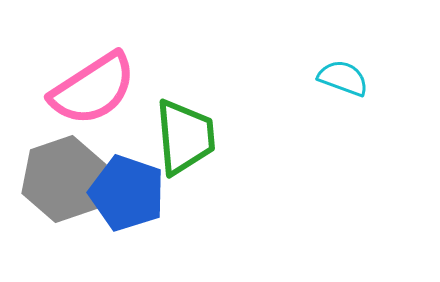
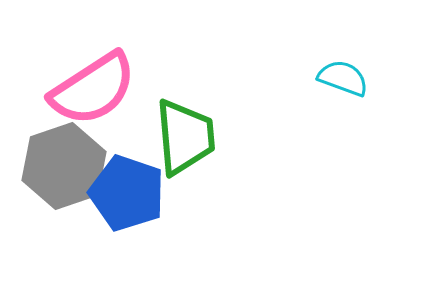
gray hexagon: moved 13 px up
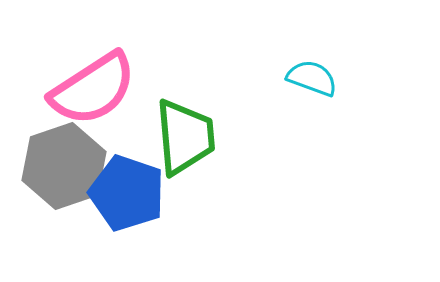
cyan semicircle: moved 31 px left
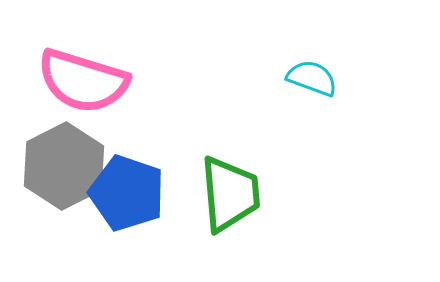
pink semicircle: moved 10 px left, 8 px up; rotated 50 degrees clockwise
green trapezoid: moved 45 px right, 57 px down
gray hexagon: rotated 8 degrees counterclockwise
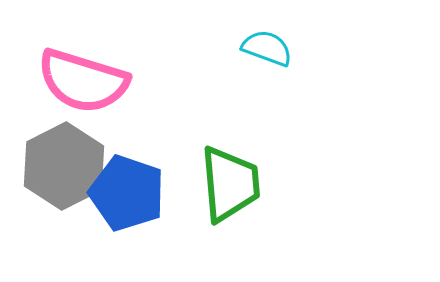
cyan semicircle: moved 45 px left, 30 px up
green trapezoid: moved 10 px up
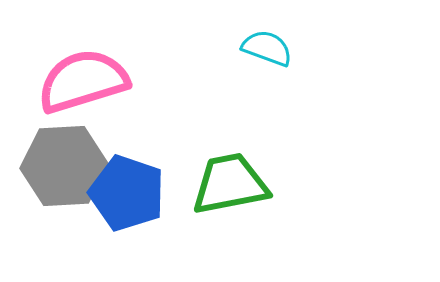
pink semicircle: rotated 146 degrees clockwise
gray hexagon: rotated 24 degrees clockwise
green trapezoid: rotated 96 degrees counterclockwise
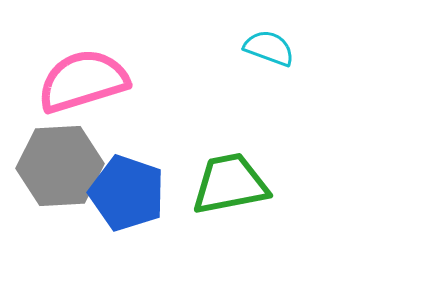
cyan semicircle: moved 2 px right
gray hexagon: moved 4 px left
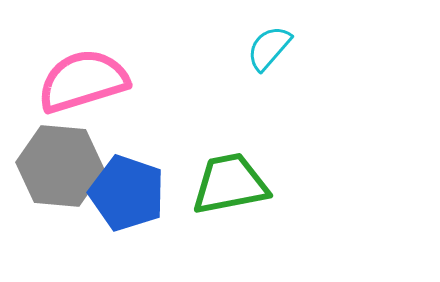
cyan semicircle: rotated 69 degrees counterclockwise
gray hexagon: rotated 8 degrees clockwise
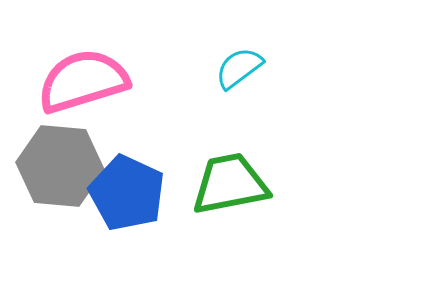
cyan semicircle: moved 30 px left, 20 px down; rotated 12 degrees clockwise
blue pentagon: rotated 6 degrees clockwise
